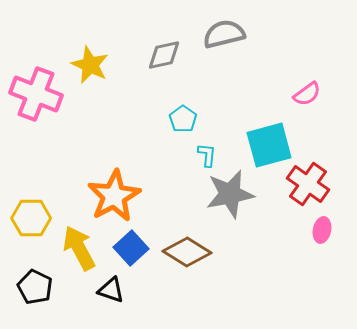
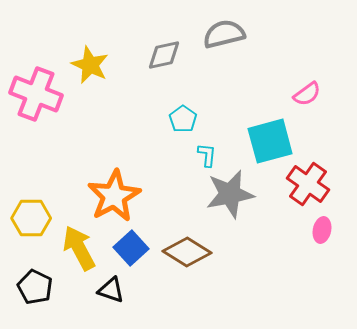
cyan square: moved 1 px right, 4 px up
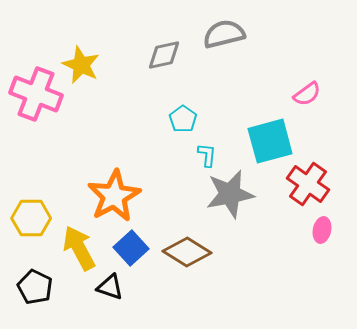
yellow star: moved 9 px left
black triangle: moved 1 px left, 3 px up
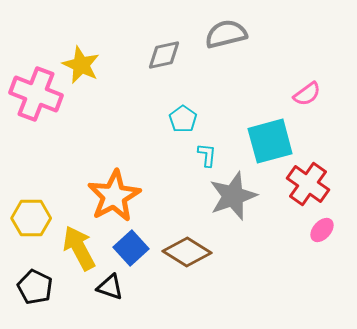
gray semicircle: moved 2 px right
gray star: moved 3 px right, 2 px down; rotated 9 degrees counterclockwise
pink ellipse: rotated 30 degrees clockwise
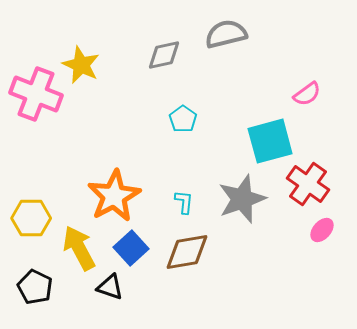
cyan L-shape: moved 23 px left, 47 px down
gray star: moved 9 px right, 3 px down
brown diamond: rotated 42 degrees counterclockwise
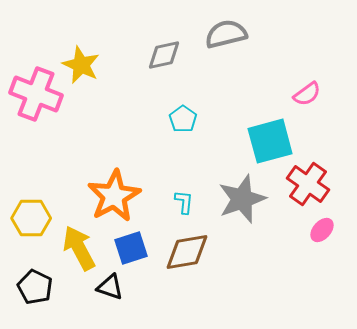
blue square: rotated 24 degrees clockwise
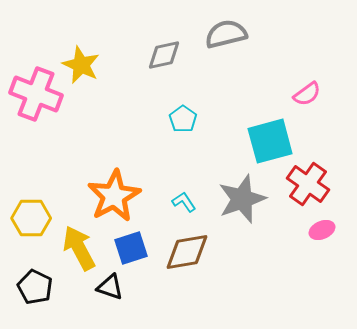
cyan L-shape: rotated 40 degrees counterclockwise
pink ellipse: rotated 25 degrees clockwise
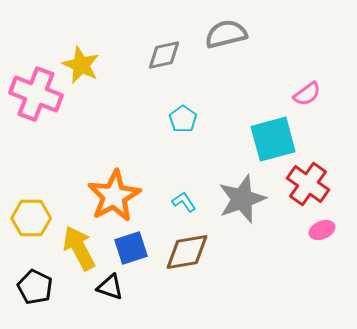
cyan square: moved 3 px right, 2 px up
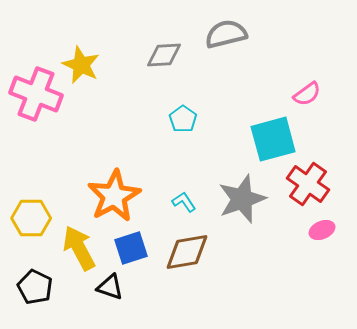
gray diamond: rotated 9 degrees clockwise
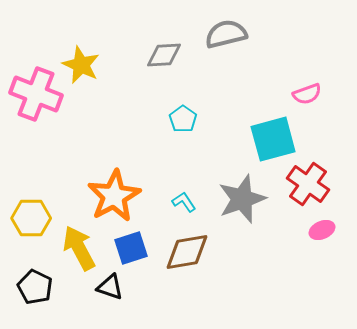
pink semicircle: rotated 16 degrees clockwise
